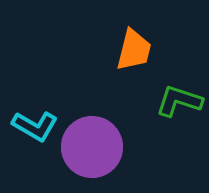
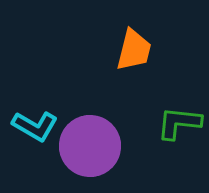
green L-shape: moved 22 px down; rotated 12 degrees counterclockwise
purple circle: moved 2 px left, 1 px up
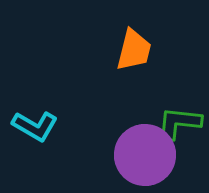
purple circle: moved 55 px right, 9 px down
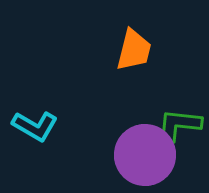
green L-shape: moved 2 px down
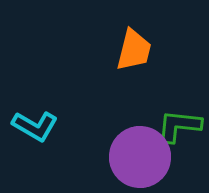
green L-shape: moved 1 px down
purple circle: moved 5 px left, 2 px down
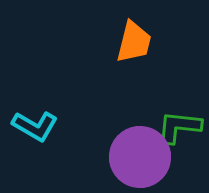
orange trapezoid: moved 8 px up
green L-shape: moved 1 px down
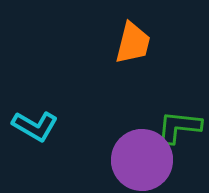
orange trapezoid: moved 1 px left, 1 px down
purple circle: moved 2 px right, 3 px down
